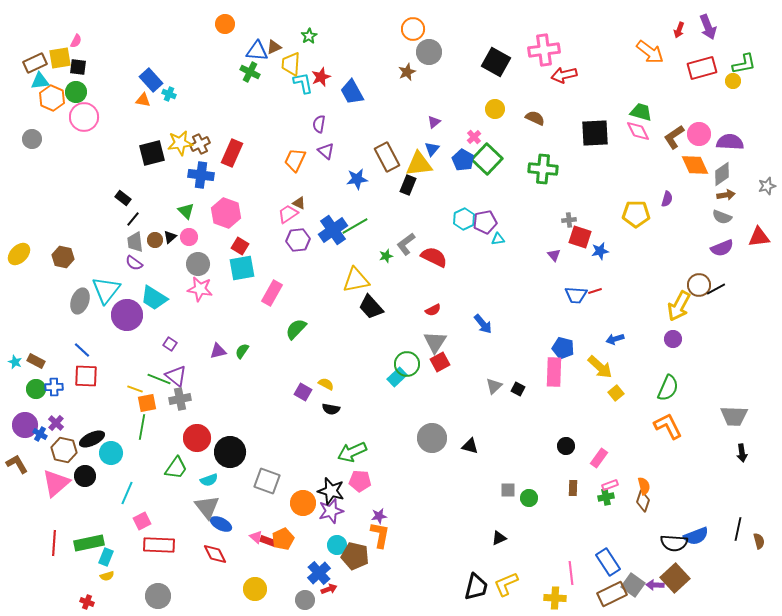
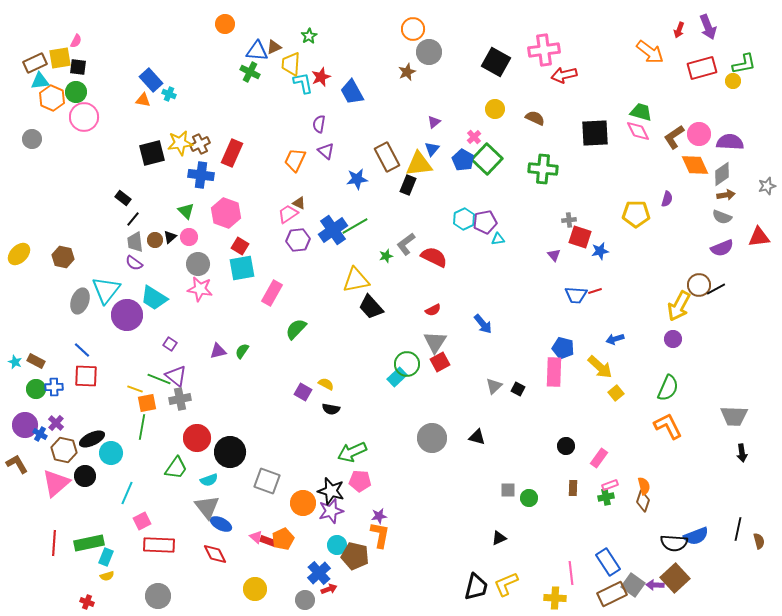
black triangle at (470, 446): moved 7 px right, 9 px up
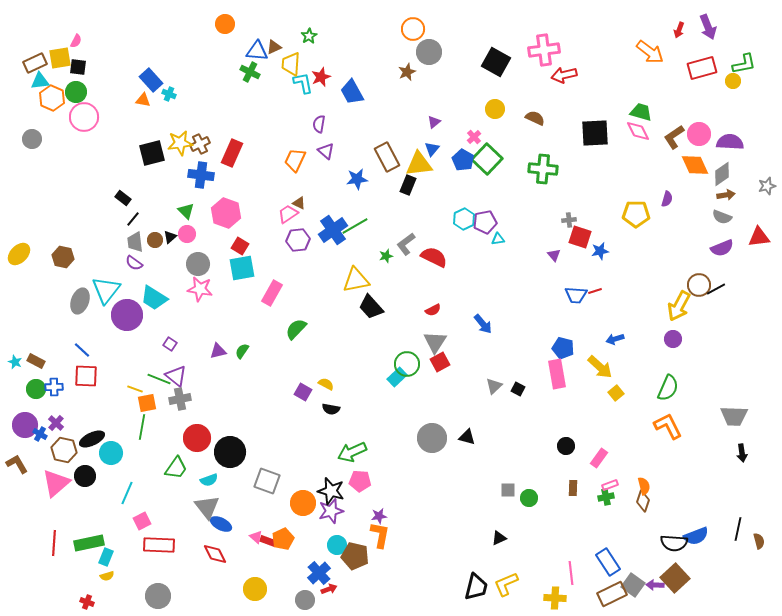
pink circle at (189, 237): moved 2 px left, 3 px up
pink rectangle at (554, 372): moved 3 px right, 2 px down; rotated 12 degrees counterclockwise
black triangle at (477, 437): moved 10 px left
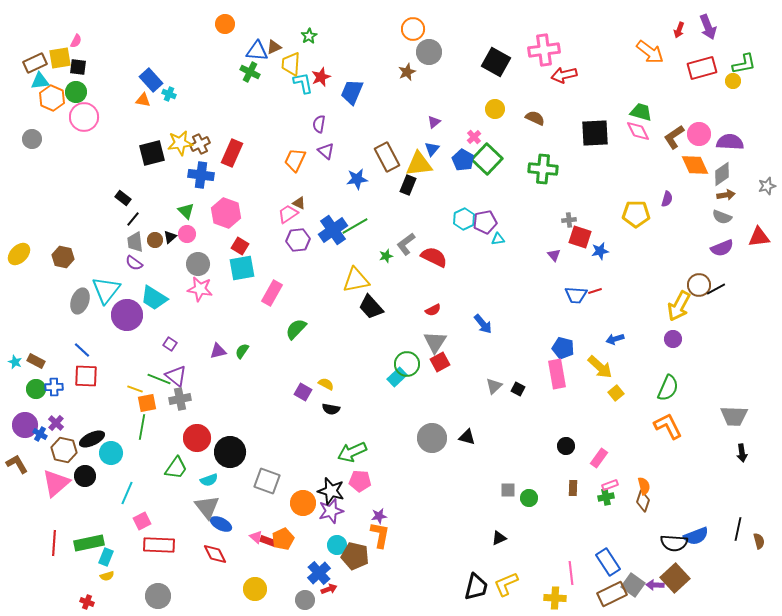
blue trapezoid at (352, 92): rotated 52 degrees clockwise
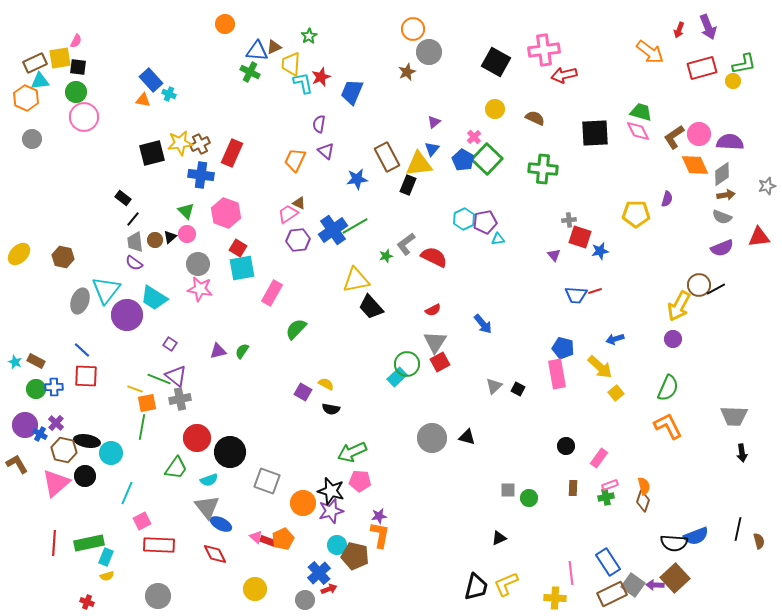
orange hexagon at (52, 98): moved 26 px left
red square at (240, 246): moved 2 px left, 2 px down
black ellipse at (92, 439): moved 5 px left, 2 px down; rotated 35 degrees clockwise
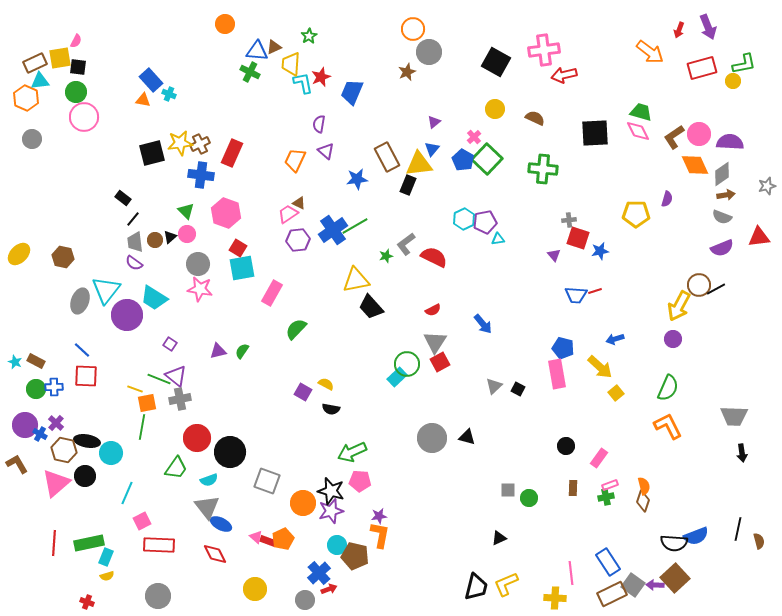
red square at (580, 237): moved 2 px left, 1 px down
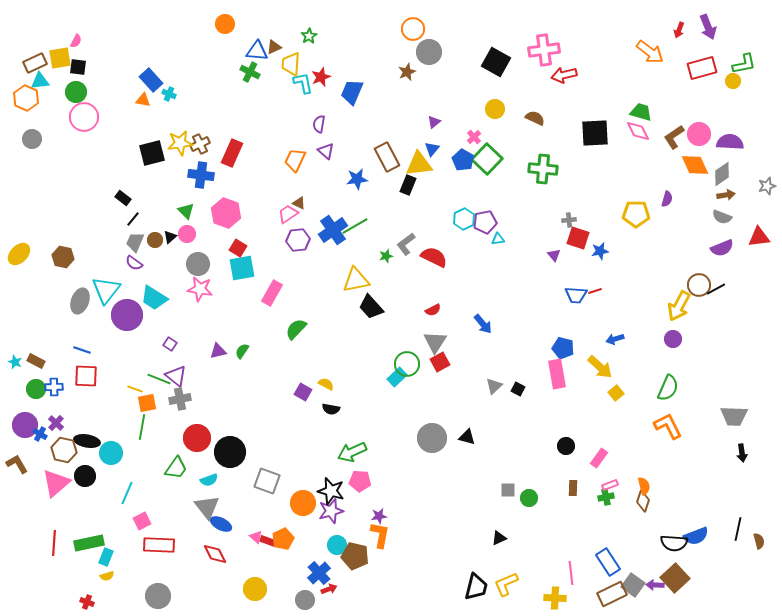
gray trapezoid at (135, 242): rotated 30 degrees clockwise
blue line at (82, 350): rotated 24 degrees counterclockwise
